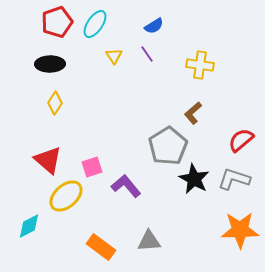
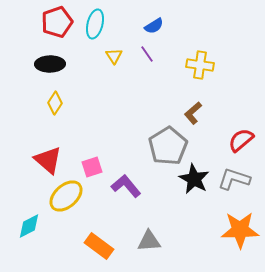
cyan ellipse: rotated 20 degrees counterclockwise
orange rectangle: moved 2 px left, 1 px up
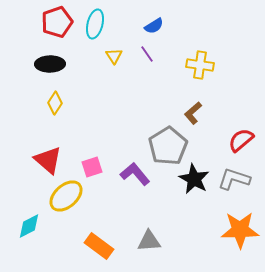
purple L-shape: moved 9 px right, 12 px up
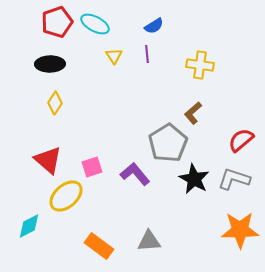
cyan ellipse: rotated 76 degrees counterclockwise
purple line: rotated 30 degrees clockwise
gray pentagon: moved 3 px up
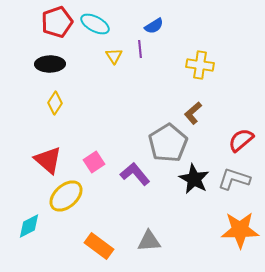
purple line: moved 7 px left, 5 px up
pink square: moved 2 px right, 5 px up; rotated 15 degrees counterclockwise
